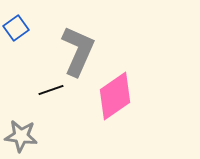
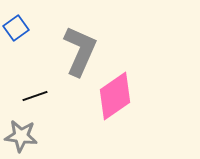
gray L-shape: moved 2 px right
black line: moved 16 px left, 6 px down
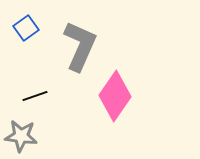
blue square: moved 10 px right
gray L-shape: moved 5 px up
pink diamond: rotated 21 degrees counterclockwise
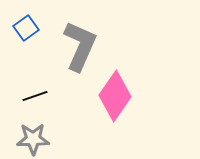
gray star: moved 12 px right, 3 px down; rotated 8 degrees counterclockwise
